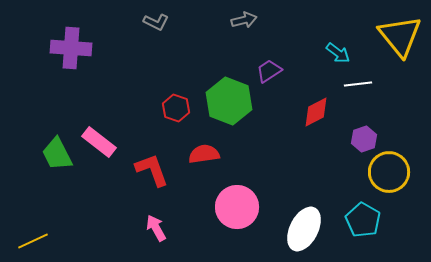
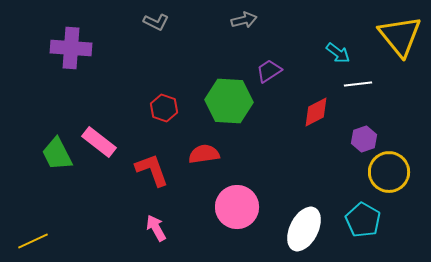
green hexagon: rotated 18 degrees counterclockwise
red hexagon: moved 12 px left
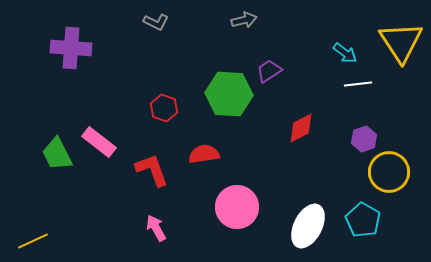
yellow triangle: moved 1 px right, 6 px down; rotated 6 degrees clockwise
cyan arrow: moved 7 px right
green hexagon: moved 7 px up
red diamond: moved 15 px left, 16 px down
white ellipse: moved 4 px right, 3 px up
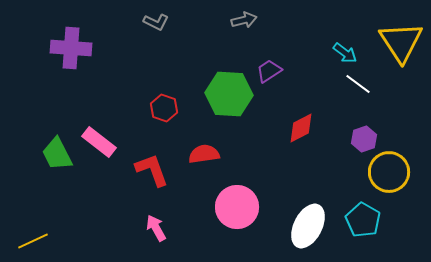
white line: rotated 44 degrees clockwise
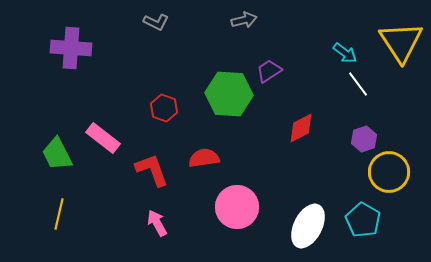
white line: rotated 16 degrees clockwise
pink rectangle: moved 4 px right, 4 px up
red semicircle: moved 4 px down
pink arrow: moved 1 px right, 5 px up
yellow line: moved 26 px right, 27 px up; rotated 52 degrees counterclockwise
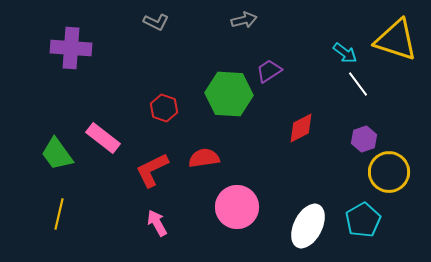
yellow triangle: moved 5 px left, 2 px up; rotated 39 degrees counterclockwise
green trapezoid: rotated 9 degrees counterclockwise
red L-shape: rotated 96 degrees counterclockwise
cyan pentagon: rotated 12 degrees clockwise
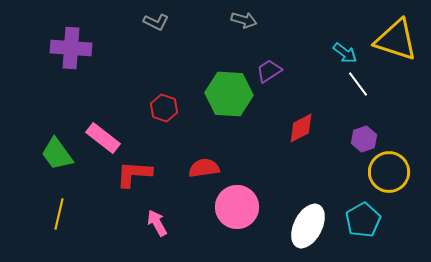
gray arrow: rotated 30 degrees clockwise
red semicircle: moved 10 px down
red L-shape: moved 18 px left, 4 px down; rotated 30 degrees clockwise
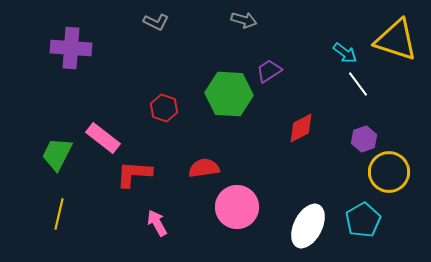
green trapezoid: rotated 63 degrees clockwise
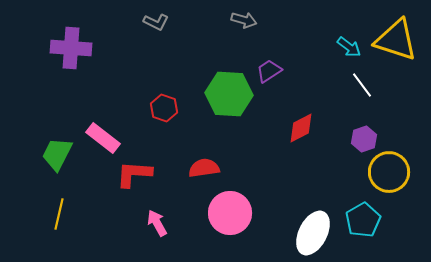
cyan arrow: moved 4 px right, 6 px up
white line: moved 4 px right, 1 px down
pink circle: moved 7 px left, 6 px down
white ellipse: moved 5 px right, 7 px down
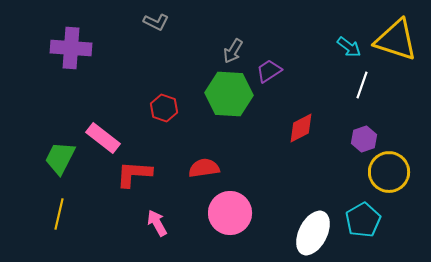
gray arrow: moved 11 px left, 31 px down; rotated 105 degrees clockwise
white line: rotated 56 degrees clockwise
green trapezoid: moved 3 px right, 4 px down
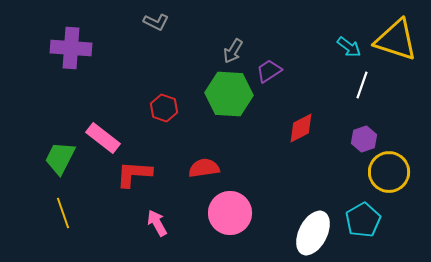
yellow line: moved 4 px right, 1 px up; rotated 32 degrees counterclockwise
